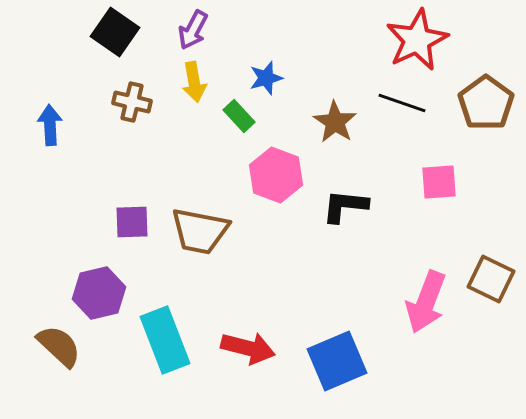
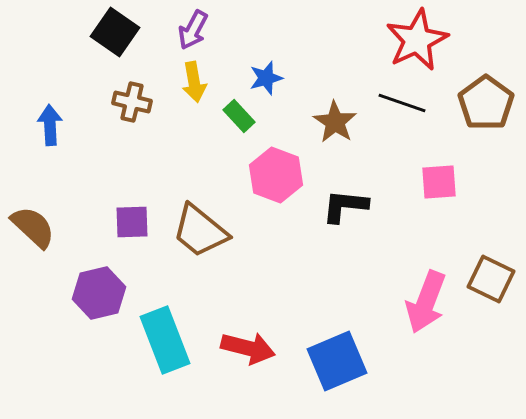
brown trapezoid: rotated 28 degrees clockwise
brown semicircle: moved 26 px left, 119 px up
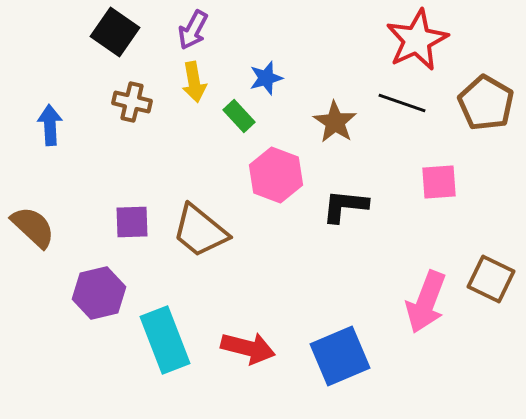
brown pentagon: rotated 6 degrees counterclockwise
blue square: moved 3 px right, 5 px up
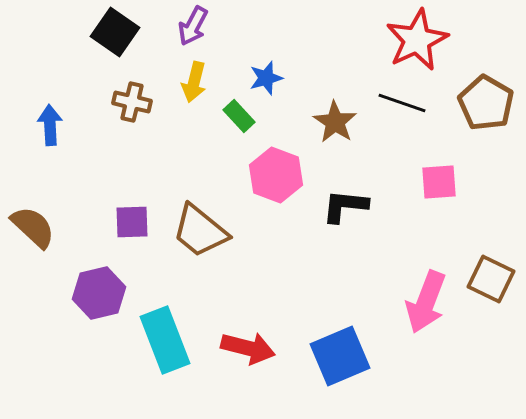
purple arrow: moved 4 px up
yellow arrow: rotated 24 degrees clockwise
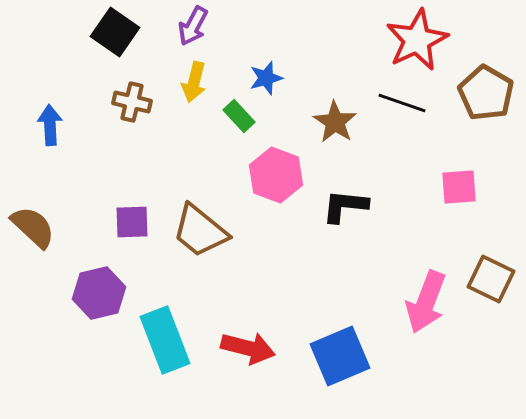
brown pentagon: moved 10 px up
pink square: moved 20 px right, 5 px down
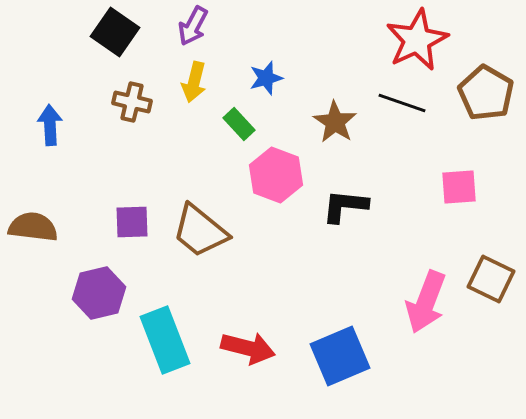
green rectangle: moved 8 px down
brown semicircle: rotated 36 degrees counterclockwise
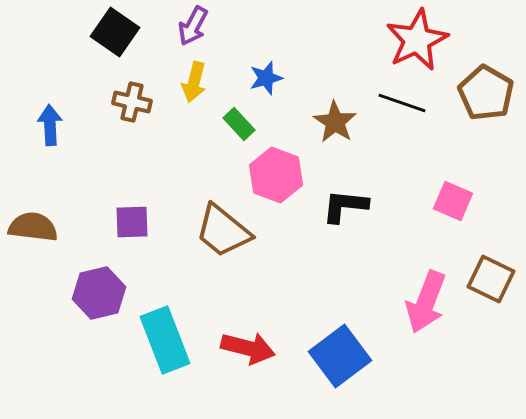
pink square: moved 6 px left, 14 px down; rotated 27 degrees clockwise
brown trapezoid: moved 23 px right
blue square: rotated 14 degrees counterclockwise
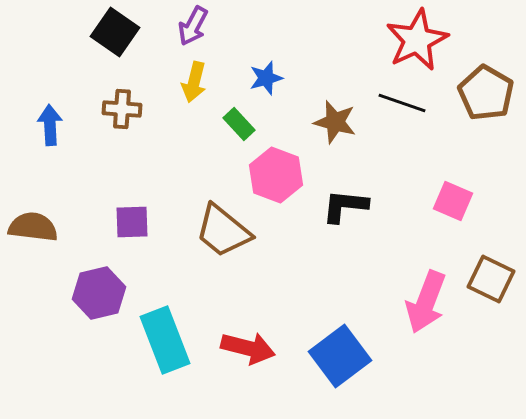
brown cross: moved 10 px left, 7 px down; rotated 9 degrees counterclockwise
brown star: rotated 18 degrees counterclockwise
